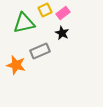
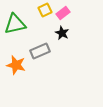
green triangle: moved 9 px left, 1 px down
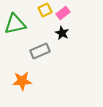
orange star: moved 6 px right, 16 px down; rotated 18 degrees counterclockwise
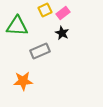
green triangle: moved 2 px right, 2 px down; rotated 15 degrees clockwise
orange star: moved 1 px right
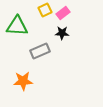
black star: rotated 24 degrees counterclockwise
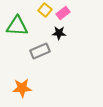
yellow square: rotated 24 degrees counterclockwise
black star: moved 3 px left
orange star: moved 1 px left, 7 px down
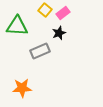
black star: rotated 24 degrees counterclockwise
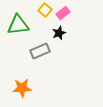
green triangle: moved 1 px right, 1 px up; rotated 10 degrees counterclockwise
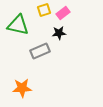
yellow square: moved 1 px left; rotated 32 degrees clockwise
green triangle: rotated 20 degrees clockwise
black star: rotated 16 degrees clockwise
